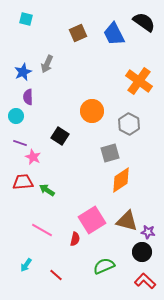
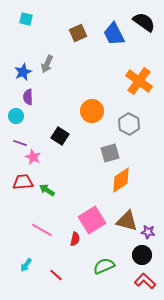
black circle: moved 3 px down
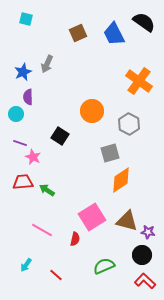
cyan circle: moved 2 px up
pink square: moved 3 px up
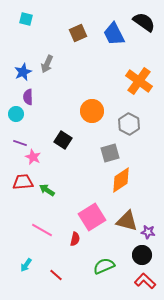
black square: moved 3 px right, 4 px down
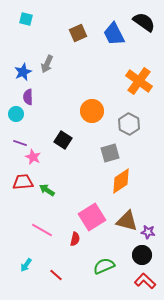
orange diamond: moved 1 px down
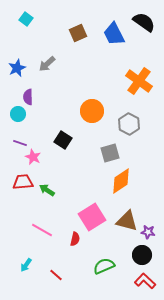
cyan square: rotated 24 degrees clockwise
gray arrow: rotated 24 degrees clockwise
blue star: moved 6 px left, 4 px up
cyan circle: moved 2 px right
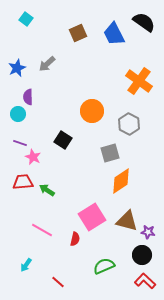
red line: moved 2 px right, 7 px down
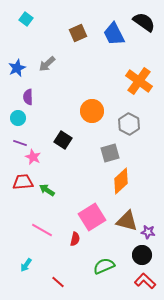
cyan circle: moved 4 px down
orange diamond: rotated 8 degrees counterclockwise
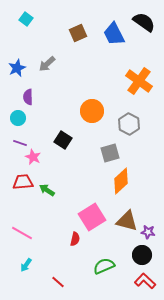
pink line: moved 20 px left, 3 px down
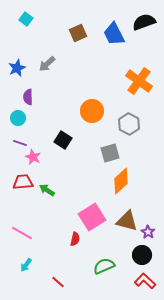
black semicircle: rotated 55 degrees counterclockwise
purple star: rotated 24 degrees clockwise
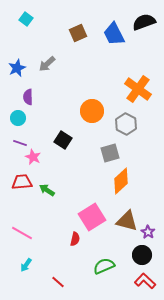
orange cross: moved 1 px left, 8 px down
gray hexagon: moved 3 px left
red trapezoid: moved 1 px left
